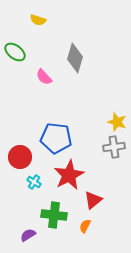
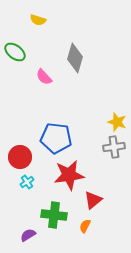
red star: rotated 20 degrees clockwise
cyan cross: moved 7 px left; rotated 24 degrees clockwise
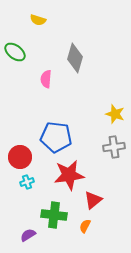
pink semicircle: moved 2 px right, 2 px down; rotated 48 degrees clockwise
yellow star: moved 2 px left, 8 px up
blue pentagon: moved 1 px up
cyan cross: rotated 16 degrees clockwise
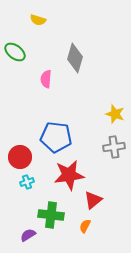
green cross: moved 3 px left
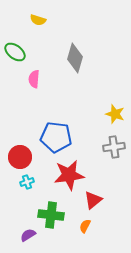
pink semicircle: moved 12 px left
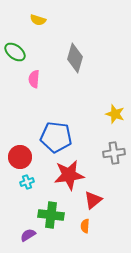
gray cross: moved 6 px down
orange semicircle: rotated 24 degrees counterclockwise
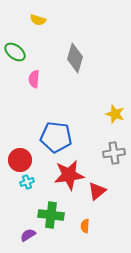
red circle: moved 3 px down
red triangle: moved 4 px right, 9 px up
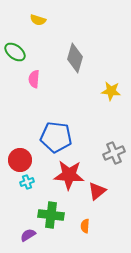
yellow star: moved 4 px left, 23 px up; rotated 12 degrees counterclockwise
gray cross: rotated 15 degrees counterclockwise
red star: rotated 12 degrees clockwise
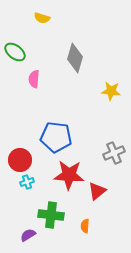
yellow semicircle: moved 4 px right, 2 px up
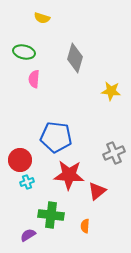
green ellipse: moved 9 px right; rotated 25 degrees counterclockwise
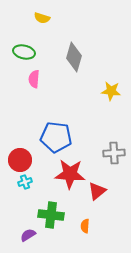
gray diamond: moved 1 px left, 1 px up
gray cross: rotated 20 degrees clockwise
red star: moved 1 px right, 1 px up
cyan cross: moved 2 px left
